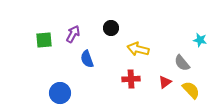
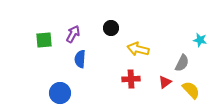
blue semicircle: moved 7 px left; rotated 24 degrees clockwise
gray semicircle: rotated 114 degrees counterclockwise
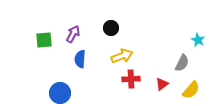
cyan star: moved 2 px left; rotated 16 degrees clockwise
yellow arrow: moved 16 px left, 7 px down; rotated 145 degrees clockwise
red triangle: moved 3 px left, 2 px down
yellow semicircle: rotated 84 degrees clockwise
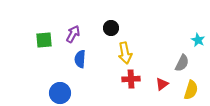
yellow arrow: moved 3 px right, 3 px up; rotated 100 degrees clockwise
yellow semicircle: rotated 24 degrees counterclockwise
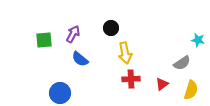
cyan star: rotated 16 degrees counterclockwise
blue semicircle: rotated 54 degrees counterclockwise
gray semicircle: rotated 30 degrees clockwise
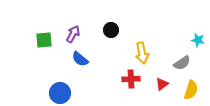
black circle: moved 2 px down
yellow arrow: moved 17 px right
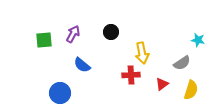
black circle: moved 2 px down
blue semicircle: moved 2 px right, 6 px down
red cross: moved 4 px up
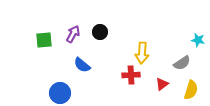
black circle: moved 11 px left
yellow arrow: rotated 15 degrees clockwise
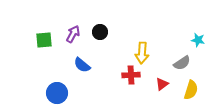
blue circle: moved 3 px left
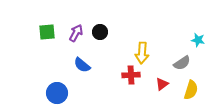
purple arrow: moved 3 px right, 1 px up
green square: moved 3 px right, 8 px up
